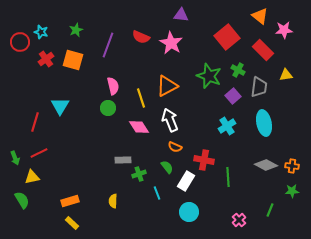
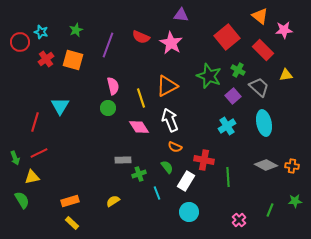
gray trapezoid at (259, 87): rotated 55 degrees counterclockwise
green star at (292, 191): moved 3 px right, 10 px down
yellow semicircle at (113, 201): rotated 56 degrees clockwise
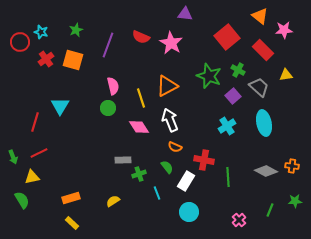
purple triangle at (181, 15): moved 4 px right, 1 px up
green arrow at (15, 158): moved 2 px left, 1 px up
gray diamond at (266, 165): moved 6 px down
orange rectangle at (70, 201): moved 1 px right, 3 px up
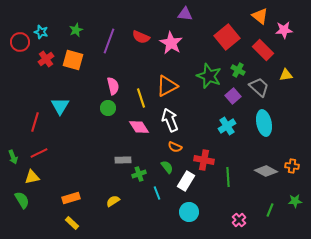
purple line at (108, 45): moved 1 px right, 4 px up
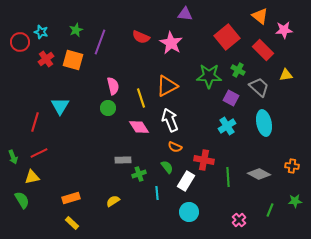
purple line at (109, 41): moved 9 px left, 1 px down
green star at (209, 76): rotated 20 degrees counterclockwise
purple square at (233, 96): moved 2 px left, 2 px down; rotated 21 degrees counterclockwise
gray diamond at (266, 171): moved 7 px left, 3 px down
cyan line at (157, 193): rotated 16 degrees clockwise
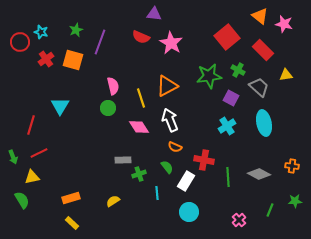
purple triangle at (185, 14): moved 31 px left
pink star at (284, 30): moved 6 px up; rotated 18 degrees clockwise
green star at (209, 76): rotated 10 degrees counterclockwise
red line at (35, 122): moved 4 px left, 3 px down
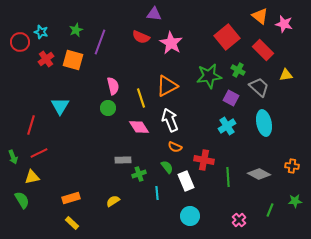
white rectangle at (186, 181): rotated 54 degrees counterclockwise
cyan circle at (189, 212): moved 1 px right, 4 px down
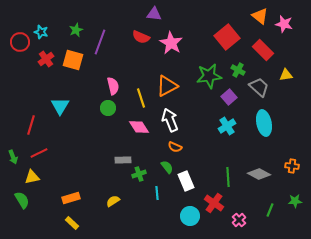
purple square at (231, 98): moved 2 px left, 1 px up; rotated 21 degrees clockwise
red cross at (204, 160): moved 10 px right, 43 px down; rotated 24 degrees clockwise
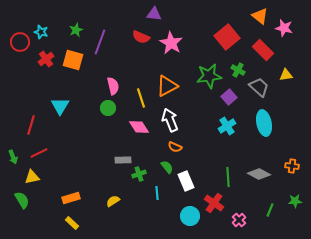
pink star at (284, 24): moved 4 px down
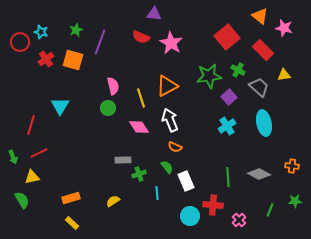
yellow triangle at (286, 75): moved 2 px left
red cross at (214, 203): moved 1 px left, 2 px down; rotated 30 degrees counterclockwise
